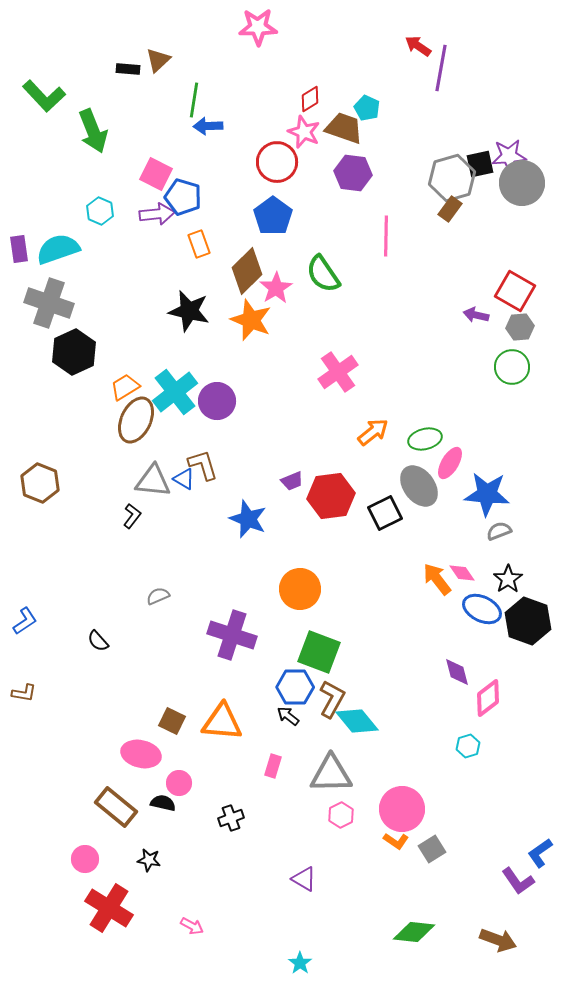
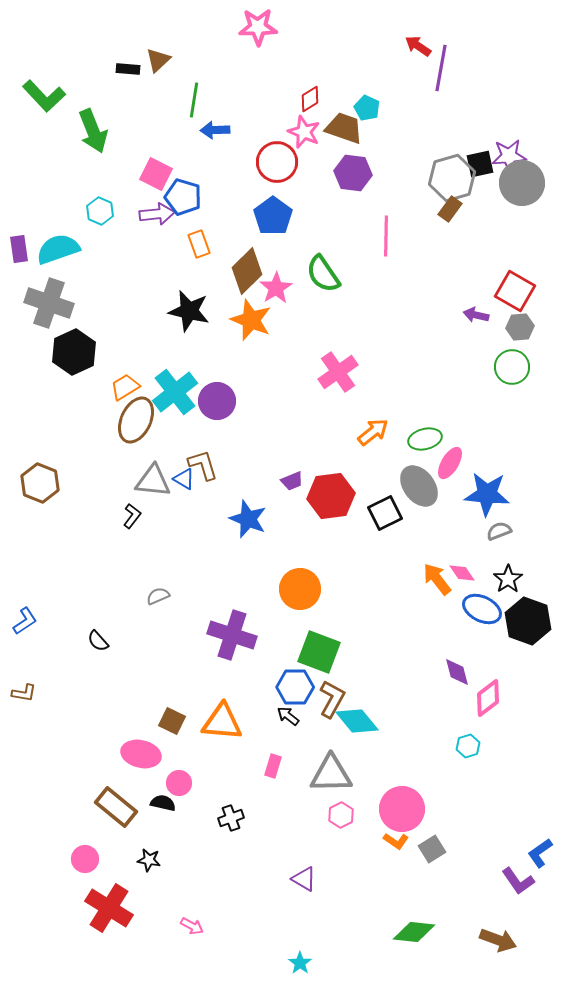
blue arrow at (208, 126): moved 7 px right, 4 px down
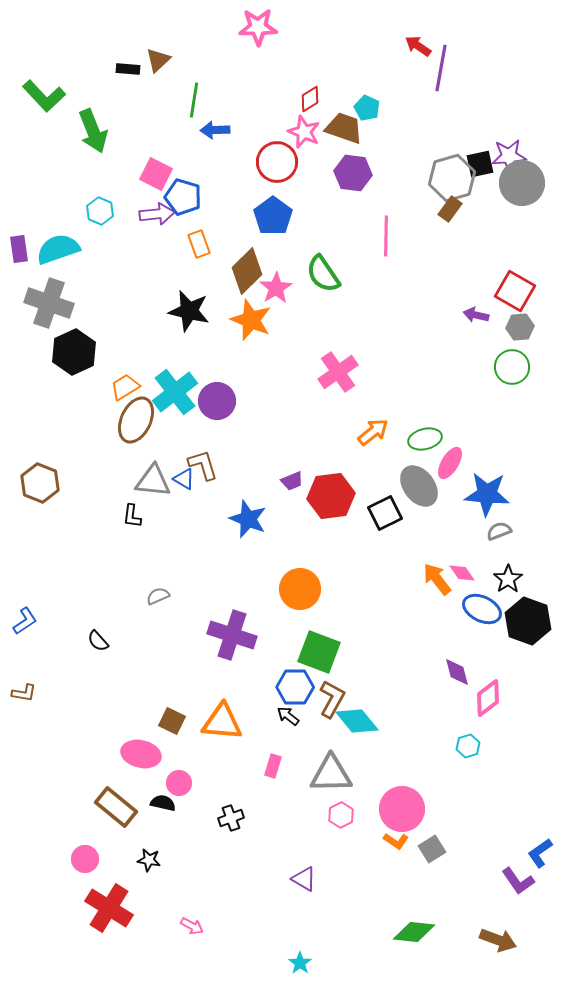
black L-shape at (132, 516): rotated 150 degrees clockwise
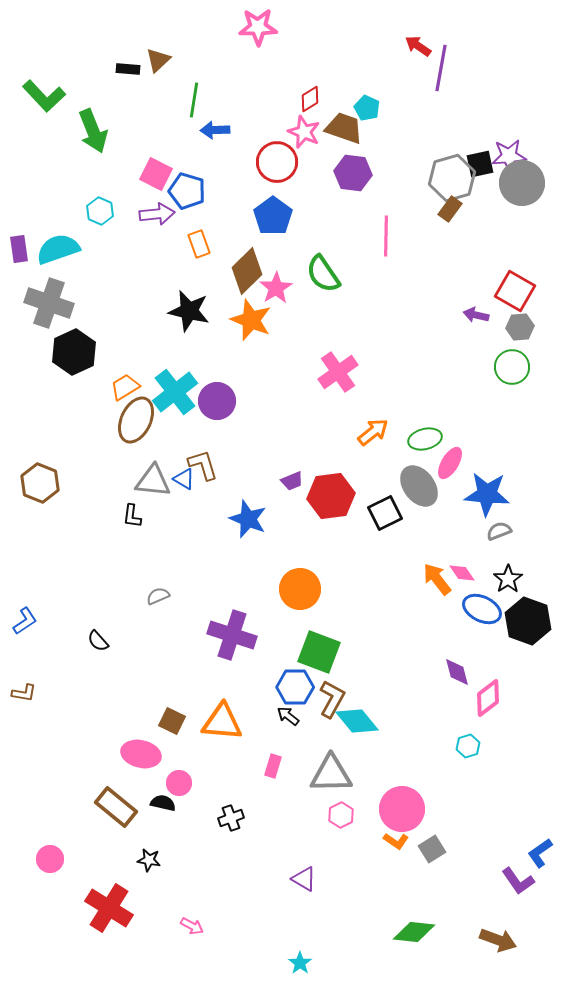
blue pentagon at (183, 197): moved 4 px right, 6 px up
pink circle at (85, 859): moved 35 px left
